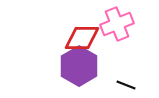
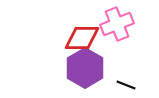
purple hexagon: moved 6 px right, 2 px down
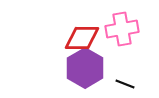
pink cross: moved 5 px right, 5 px down; rotated 12 degrees clockwise
black line: moved 1 px left, 1 px up
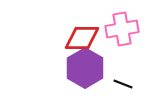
black line: moved 2 px left
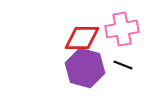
purple hexagon: rotated 15 degrees counterclockwise
black line: moved 19 px up
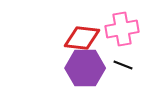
red diamond: rotated 6 degrees clockwise
purple hexagon: rotated 15 degrees counterclockwise
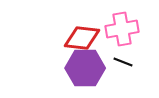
black line: moved 3 px up
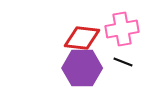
purple hexagon: moved 3 px left
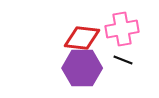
black line: moved 2 px up
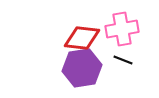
purple hexagon: rotated 9 degrees counterclockwise
